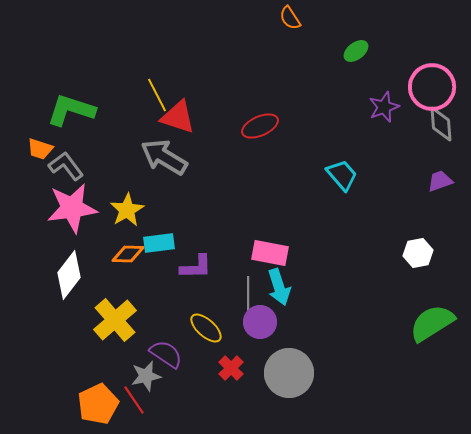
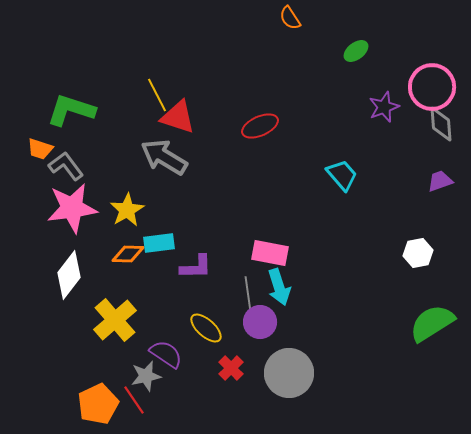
gray line: rotated 8 degrees counterclockwise
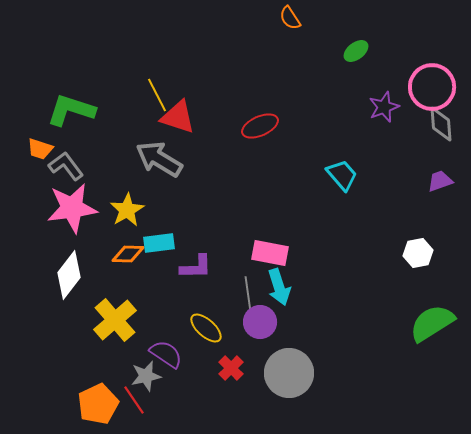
gray arrow: moved 5 px left, 2 px down
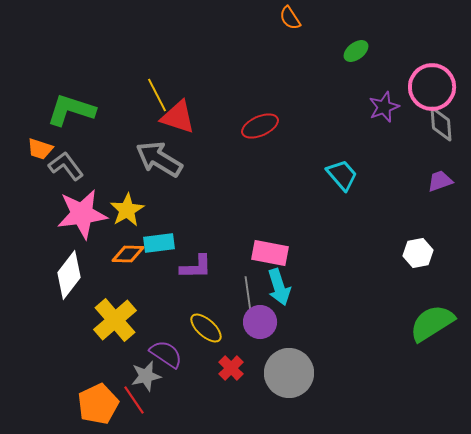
pink star: moved 10 px right, 6 px down
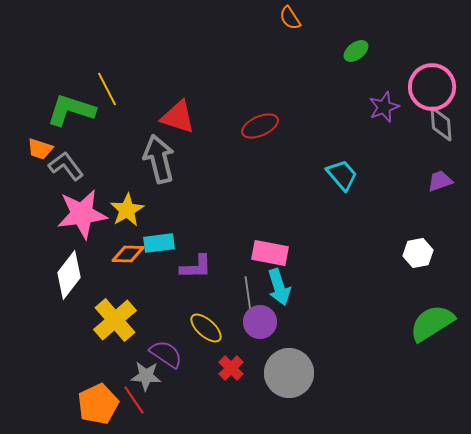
yellow line: moved 50 px left, 6 px up
gray arrow: rotated 45 degrees clockwise
gray star: rotated 16 degrees clockwise
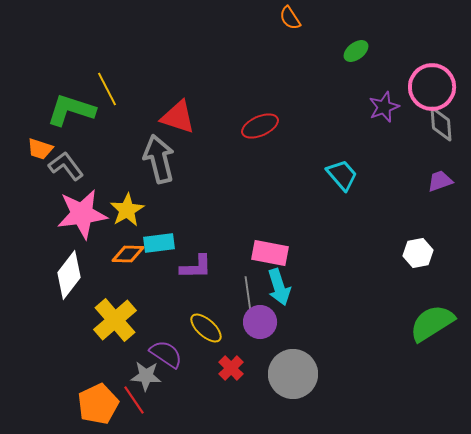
gray circle: moved 4 px right, 1 px down
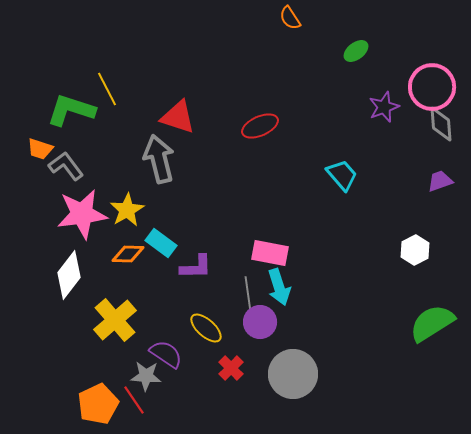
cyan rectangle: moved 2 px right; rotated 44 degrees clockwise
white hexagon: moved 3 px left, 3 px up; rotated 16 degrees counterclockwise
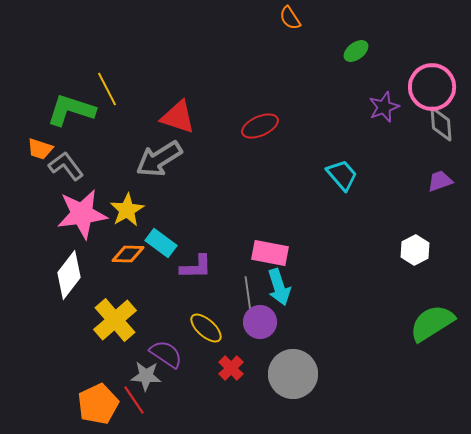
gray arrow: rotated 108 degrees counterclockwise
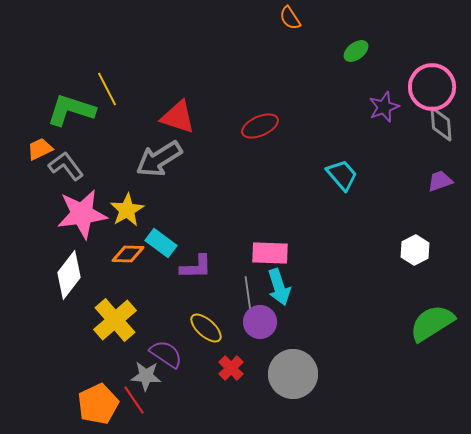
orange trapezoid: rotated 136 degrees clockwise
pink rectangle: rotated 9 degrees counterclockwise
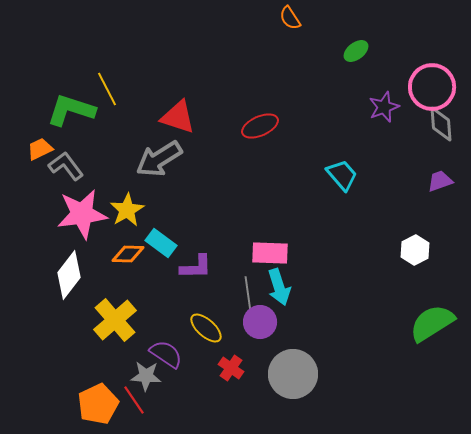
red cross: rotated 10 degrees counterclockwise
